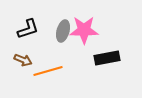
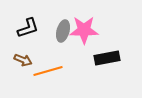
black L-shape: moved 1 px up
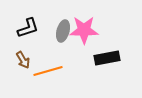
brown arrow: rotated 36 degrees clockwise
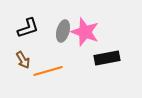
pink star: moved 1 px right, 2 px down; rotated 20 degrees clockwise
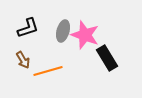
pink star: moved 3 px down
black rectangle: rotated 70 degrees clockwise
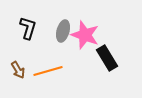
black L-shape: rotated 55 degrees counterclockwise
brown arrow: moved 5 px left, 10 px down
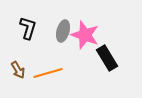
orange line: moved 2 px down
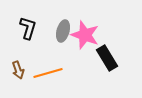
brown arrow: rotated 12 degrees clockwise
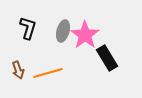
pink star: rotated 16 degrees clockwise
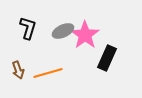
gray ellipse: rotated 50 degrees clockwise
black rectangle: rotated 55 degrees clockwise
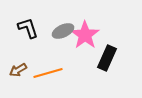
black L-shape: rotated 35 degrees counterclockwise
brown arrow: rotated 78 degrees clockwise
